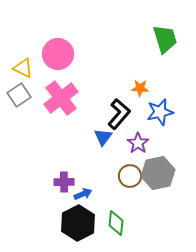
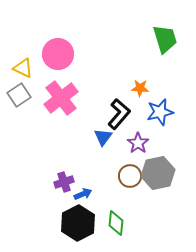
purple cross: rotated 18 degrees counterclockwise
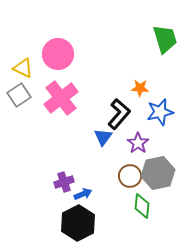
green diamond: moved 26 px right, 17 px up
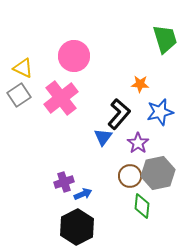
pink circle: moved 16 px right, 2 px down
orange star: moved 4 px up
black hexagon: moved 1 px left, 4 px down
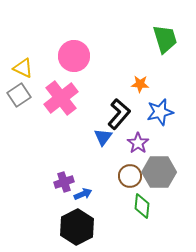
gray hexagon: moved 1 px right, 1 px up; rotated 12 degrees clockwise
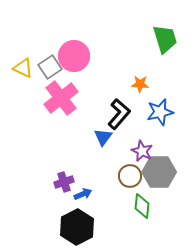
gray square: moved 31 px right, 28 px up
purple star: moved 4 px right, 8 px down; rotated 10 degrees counterclockwise
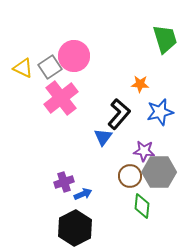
purple star: moved 2 px right; rotated 20 degrees counterclockwise
black hexagon: moved 2 px left, 1 px down
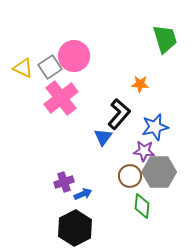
blue star: moved 5 px left, 15 px down
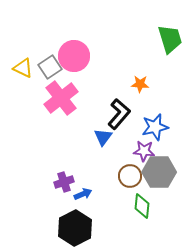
green trapezoid: moved 5 px right
